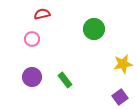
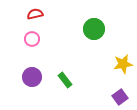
red semicircle: moved 7 px left
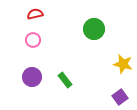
pink circle: moved 1 px right, 1 px down
yellow star: rotated 24 degrees clockwise
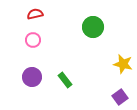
green circle: moved 1 px left, 2 px up
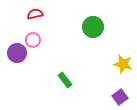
purple circle: moved 15 px left, 24 px up
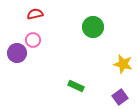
green rectangle: moved 11 px right, 6 px down; rotated 28 degrees counterclockwise
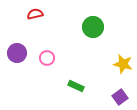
pink circle: moved 14 px right, 18 px down
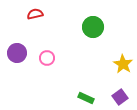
yellow star: rotated 18 degrees clockwise
green rectangle: moved 10 px right, 12 px down
